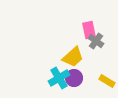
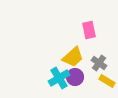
gray cross: moved 3 px right, 22 px down
purple circle: moved 1 px right, 1 px up
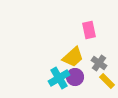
yellow rectangle: rotated 14 degrees clockwise
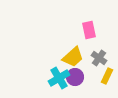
gray cross: moved 5 px up
yellow rectangle: moved 5 px up; rotated 70 degrees clockwise
